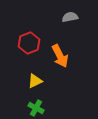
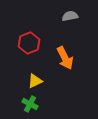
gray semicircle: moved 1 px up
orange arrow: moved 5 px right, 2 px down
green cross: moved 6 px left, 4 px up
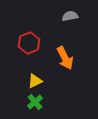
green cross: moved 5 px right, 2 px up; rotated 21 degrees clockwise
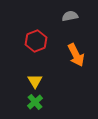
red hexagon: moved 7 px right, 2 px up
orange arrow: moved 11 px right, 3 px up
yellow triangle: rotated 35 degrees counterclockwise
